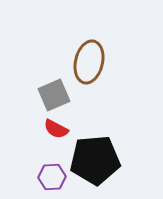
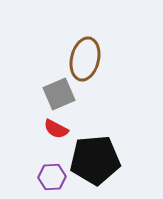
brown ellipse: moved 4 px left, 3 px up
gray square: moved 5 px right, 1 px up
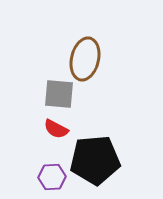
gray square: rotated 28 degrees clockwise
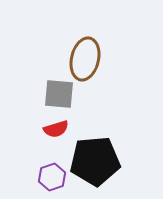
red semicircle: rotated 45 degrees counterclockwise
black pentagon: moved 1 px down
purple hexagon: rotated 16 degrees counterclockwise
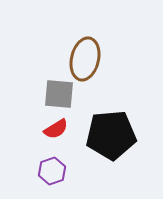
red semicircle: rotated 15 degrees counterclockwise
black pentagon: moved 16 px right, 26 px up
purple hexagon: moved 6 px up
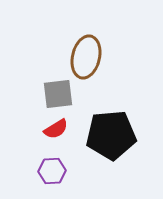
brown ellipse: moved 1 px right, 2 px up
gray square: moved 1 px left; rotated 12 degrees counterclockwise
purple hexagon: rotated 16 degrees clockwise
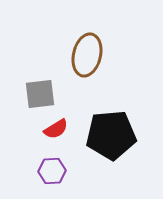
brown ellipse: moved 1 px right, 2 px up
gray square: moved 18 px left
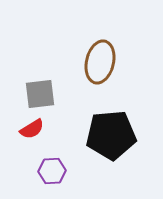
brown ellipse: moved 13 px right, 7 px down
red semicircle: moved 24 px left
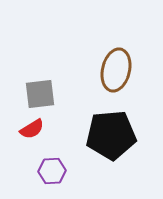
brown ellipse: moved 16 px right, 8 px down
